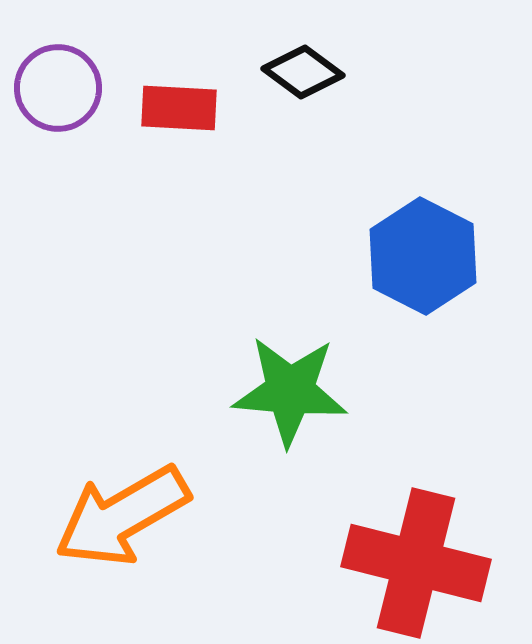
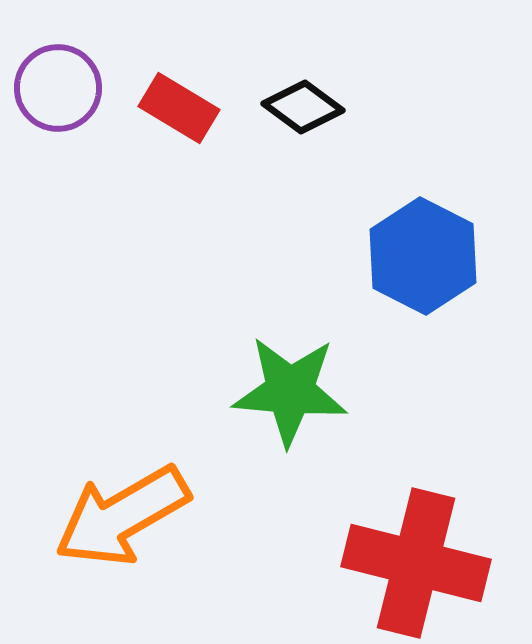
black diamond: moved 35 px down
red rectangle: rotated 28 degrees clockwise
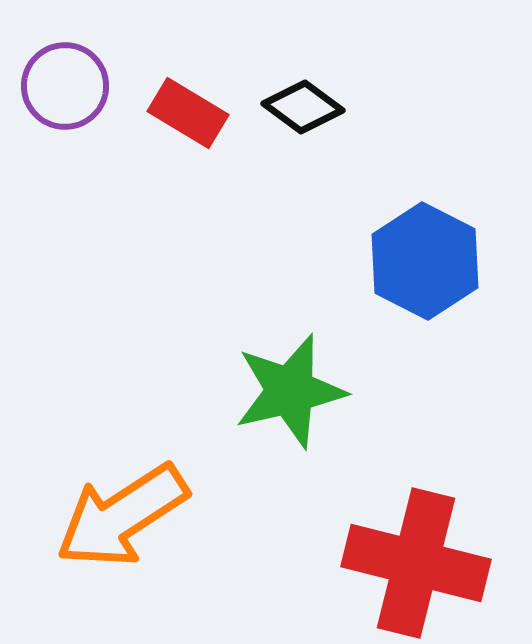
purple circle: moved 7 px right, 2 px up
red rectangle: moved 9 px right, 5 px down
blue hexagon: moved 2 px right, 5 px down
green star: rotated 18 degrees counterclockwise
orange arrow: rotated 3 degrees counterclockwise
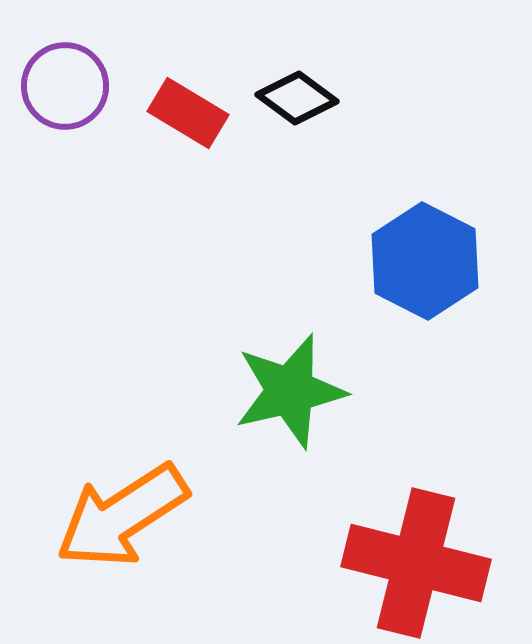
black diamond: moved 6 px left, 9 px up
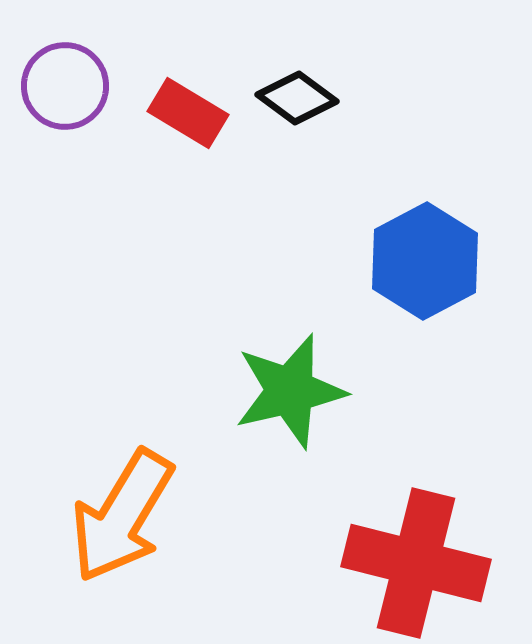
blue hexagon: rotated 5 degrees clockwise
orange arrow: rotated 26 degrees counterclockwise
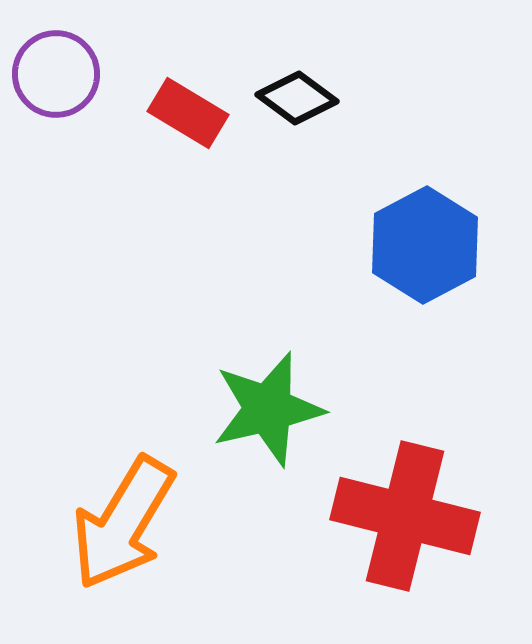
purple circle: moved 9 px left, 12 px up
blue hexagon: moved 16 px up
green star: moved 22 px left, 18 px down
orange arrow: moved 1 px right, 7 px down
red cross: moved 11 px left, 47 px up
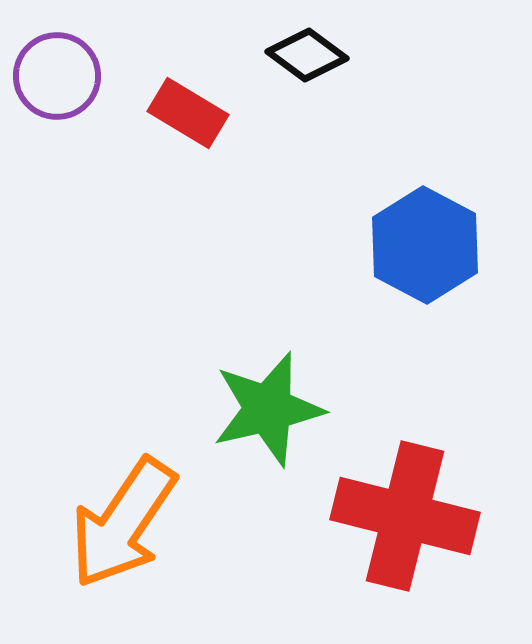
purple circle: moved 1 px right, 2 px down
black diamond: moved 10 px right, 43 px up
blue hexagon: rotated 4 degrees counterclockwise
orange arrow: rotated 3 degrees clockwise
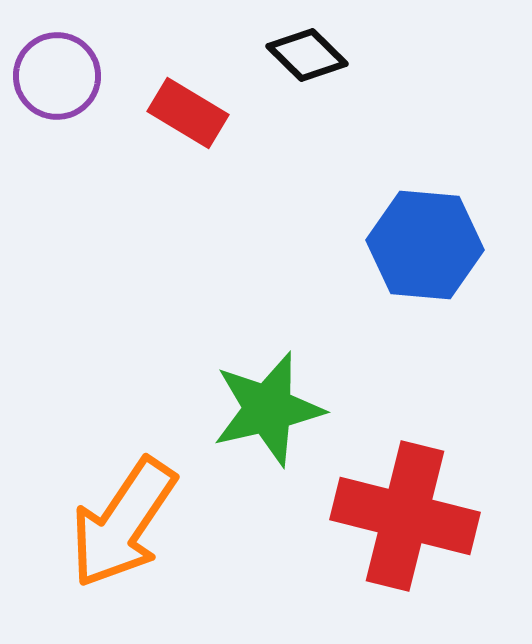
black diamond: rotated 8 degrees clockwise
blue hexagon: rotated 23 degrees counterclockwise
